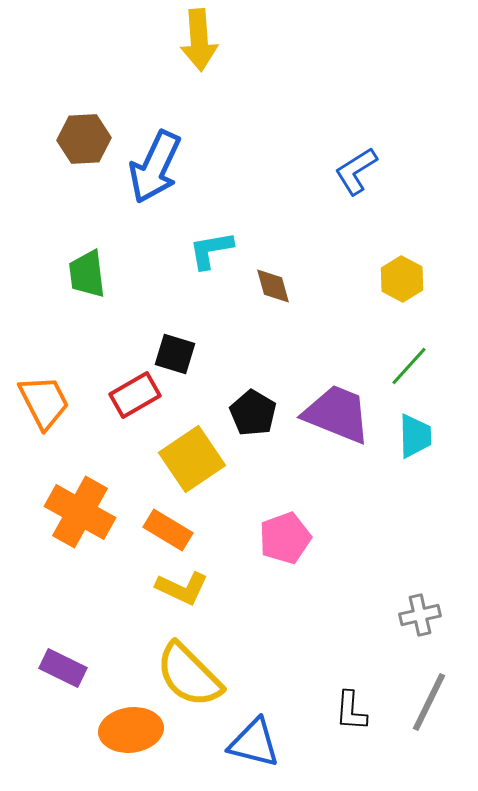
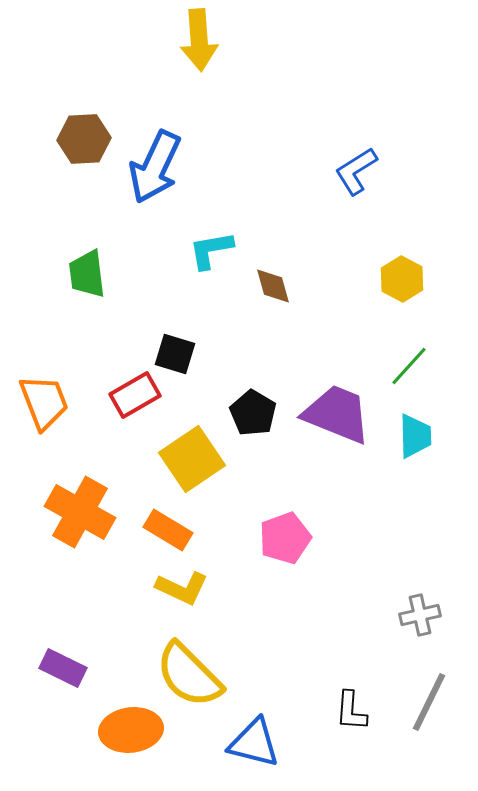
orange trapezoid: rotated 6 degrees clockwise
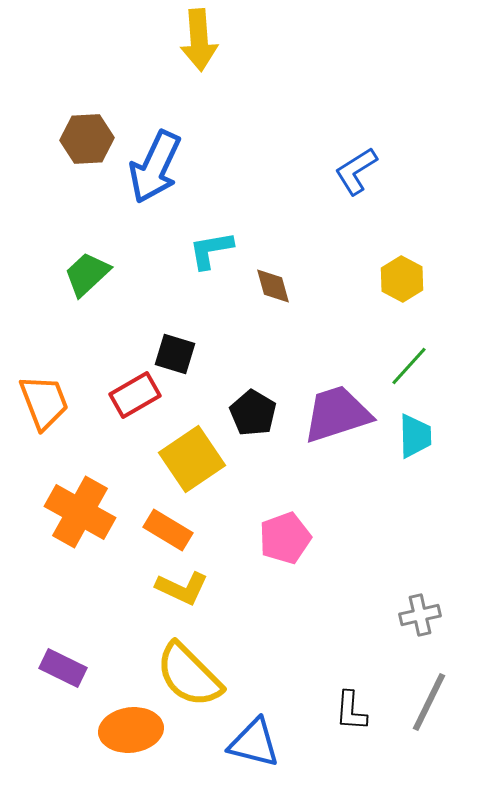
brown hexagon: moved 3 px right
green trapezoid: rotated 54 degrees clockwise
purple trapezoid: rotated 40 degrees counterclockwise
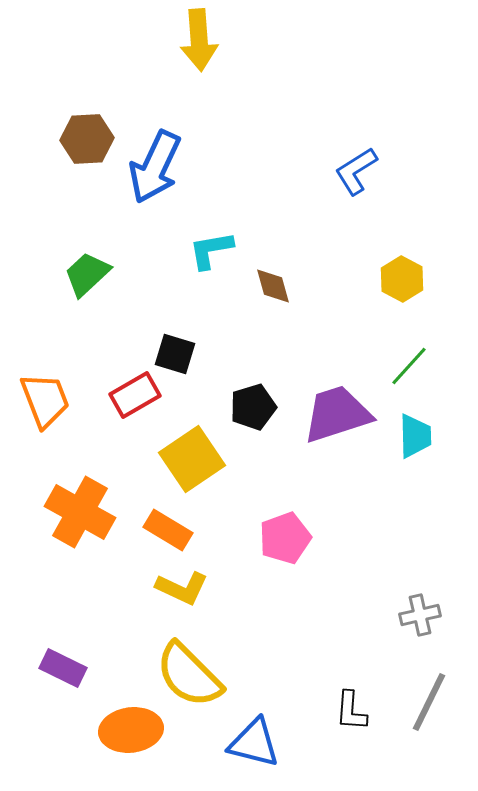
orange trapezoid: moved 1 px right, 2 px up
black pentagon: moved 6 px up; rotated 24 degrees clockwise
